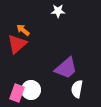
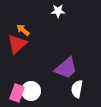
white circle: moved 1 px down
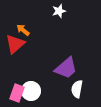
white star: moved 1 px right; rotated 16 degrees counterclockwise
red triangle: moved 2 px left
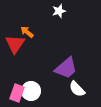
orange arrow: moved 4 px right, 2 px down
red triangle: rotated 15 degrees counterclockwise
white semicircle: rotated 54 degrees counterclockwise
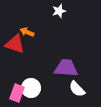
orange arrow: rotated 16 degrees counterclockwise
red triangle: rotated 45 degrees counterclockwise
purple trapezoid: rotated 135 degrees counterclockwise
white circle: moved 3 px up
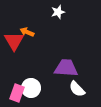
white star: moved 1 px left, 1 px down
red triangle: moved 1 px left, 3 px up; rotated 40 degrees clockwise
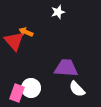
orange arrow: moved 1 px left
red triangle: rotated 10 degrees counterclockwise
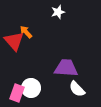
orange arrow: rotated 24 degrees clockwise
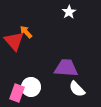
white star: moved 11 px right; rotated 16 degrees counterclockwise
white circle: moved 1 px up
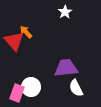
white star: moved 4 px left
purple trapezoid: rotated 10 degrees counterclockwise
white semicircle: moved 1 px left, 1 px up; rotated 18 degrees clockwise
